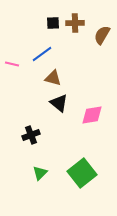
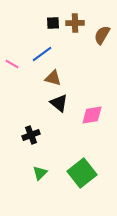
pink line: rotated 16 degrees clockwise
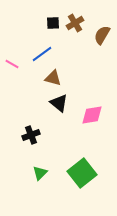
brown cross: rotated 30 degrees counterclockwise
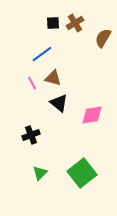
brown semicircle: moved 1 px right, 3 px down
pink line: moved 20 px right, 19 px down; rotated 32 degrees clockwise
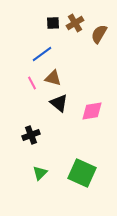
brown semicircle: moved 4 px left, 4 px up
pink diamond: moved 4 px up
green square: rotated 28 degrees counterclockwise
